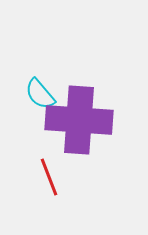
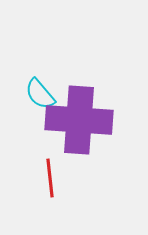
red line: moved 1 px right, 1 px down; rotated 15 degrees clockwise
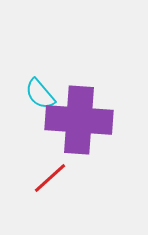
red line: rotated 54 degrees clockwise
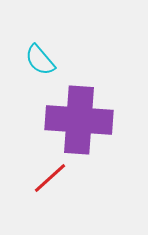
cyan semicircle: moved 34 px up
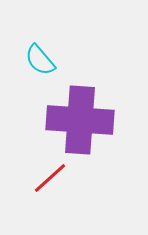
purple cross: moved 1 px right
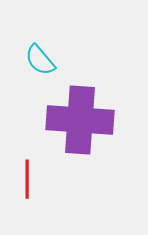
red line: moved 23 px left, 1 px down; rotated 48 degrees counterclockwise
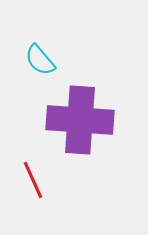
red line: moved 6 px right, 1 px down; rotated 24 degrees counterclockwise
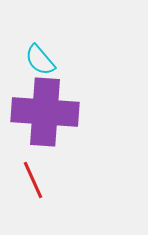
purple cross: moved 35 px left, 8 px up
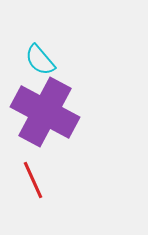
purple cross: rotated 24 degrees clockwise
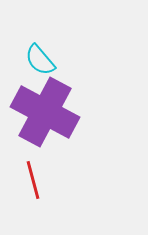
red line: rotated 9 degrees clockwise
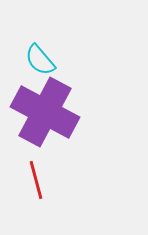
red line: moved 3 px right
